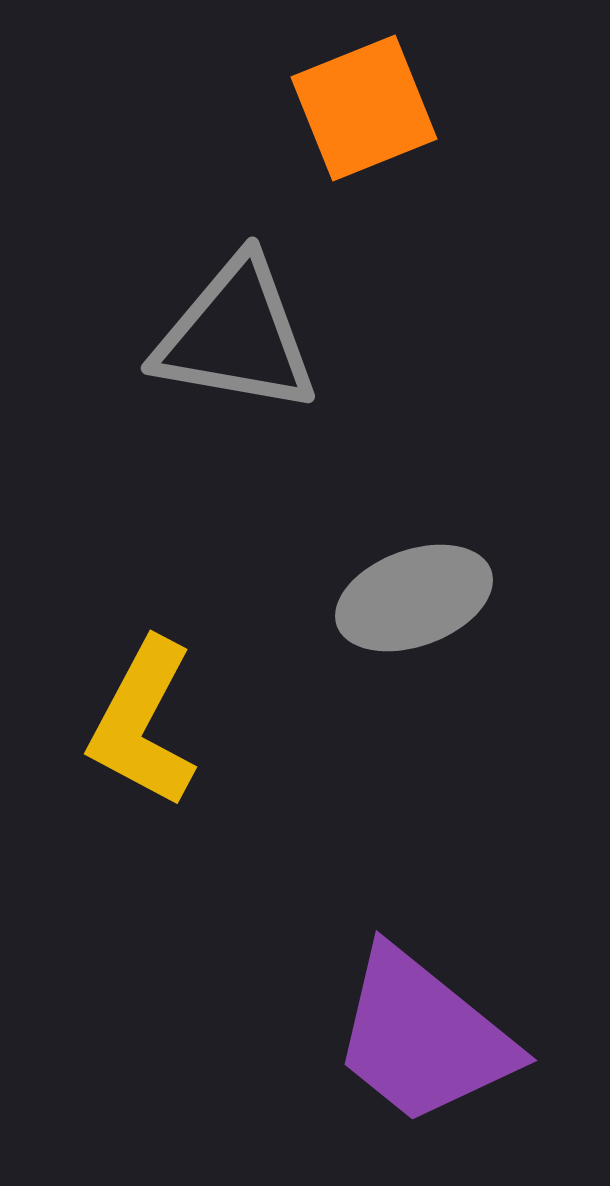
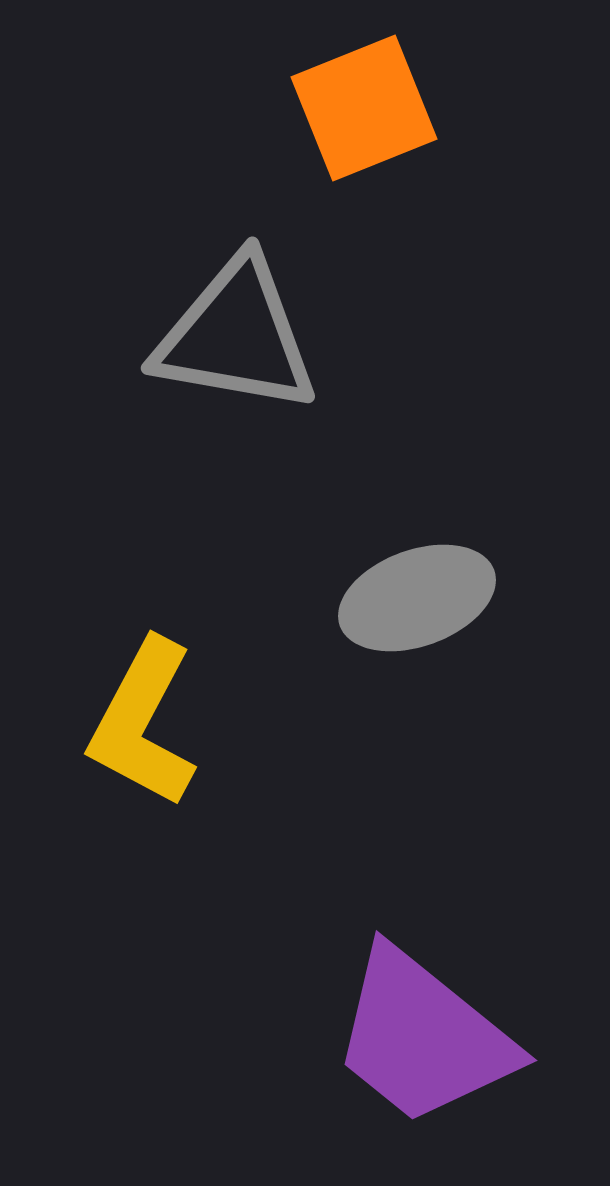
gray ellipse: moved 3 px right
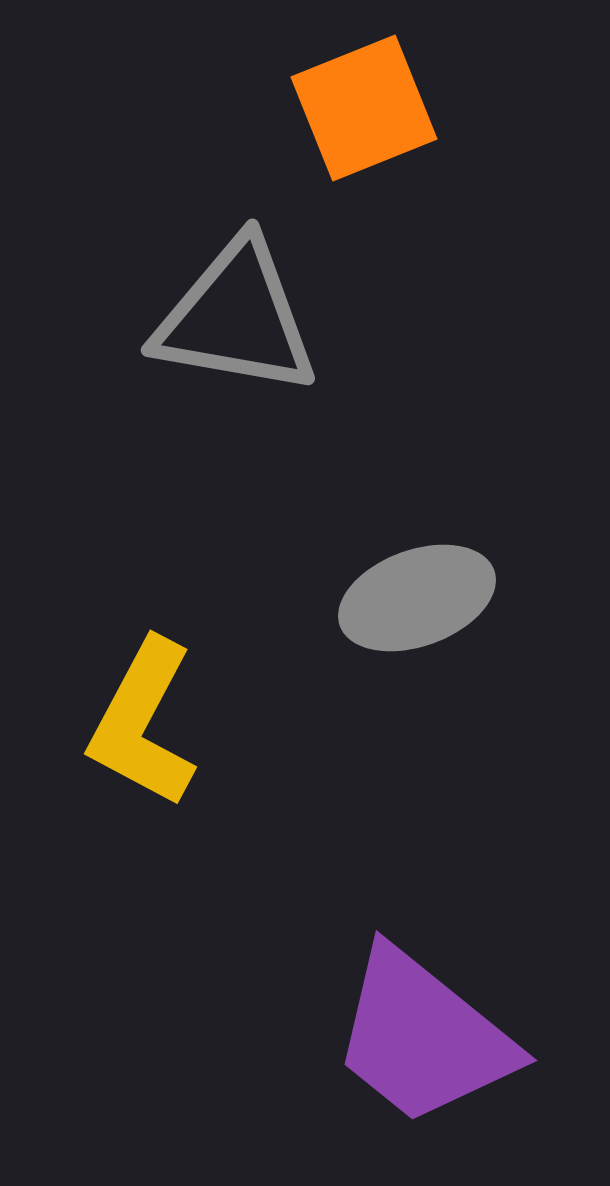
gray triangle: moved 18 px up
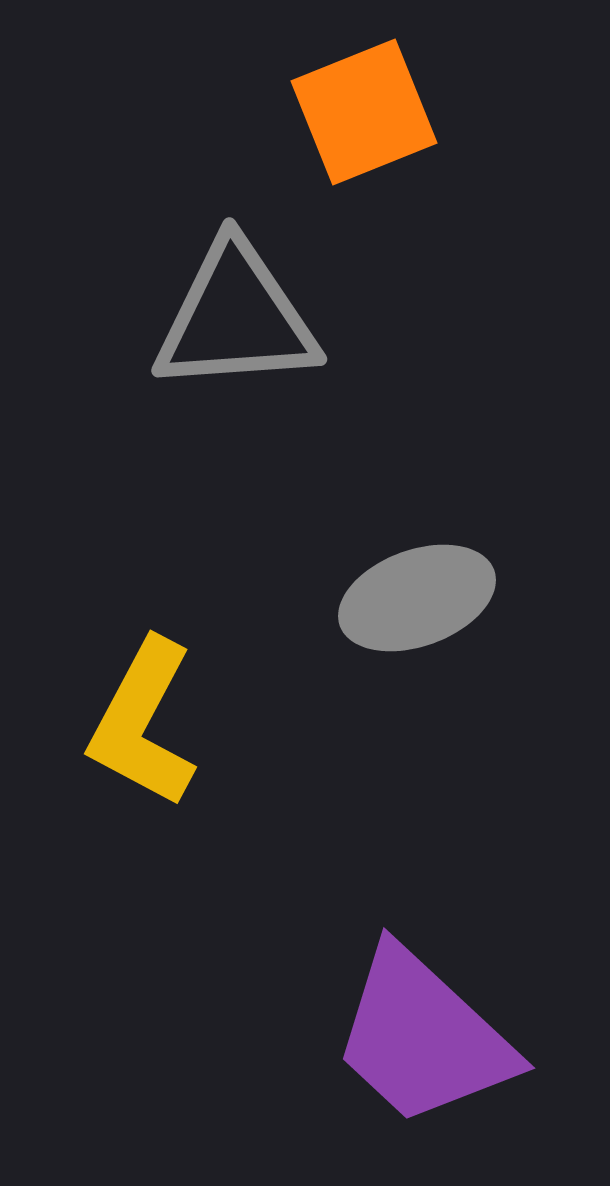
orange square: moved 4 px down
gray triangle: rotated 14 degrees counterclockwise
purple trapezoid: rotated 4 degrees clockwise
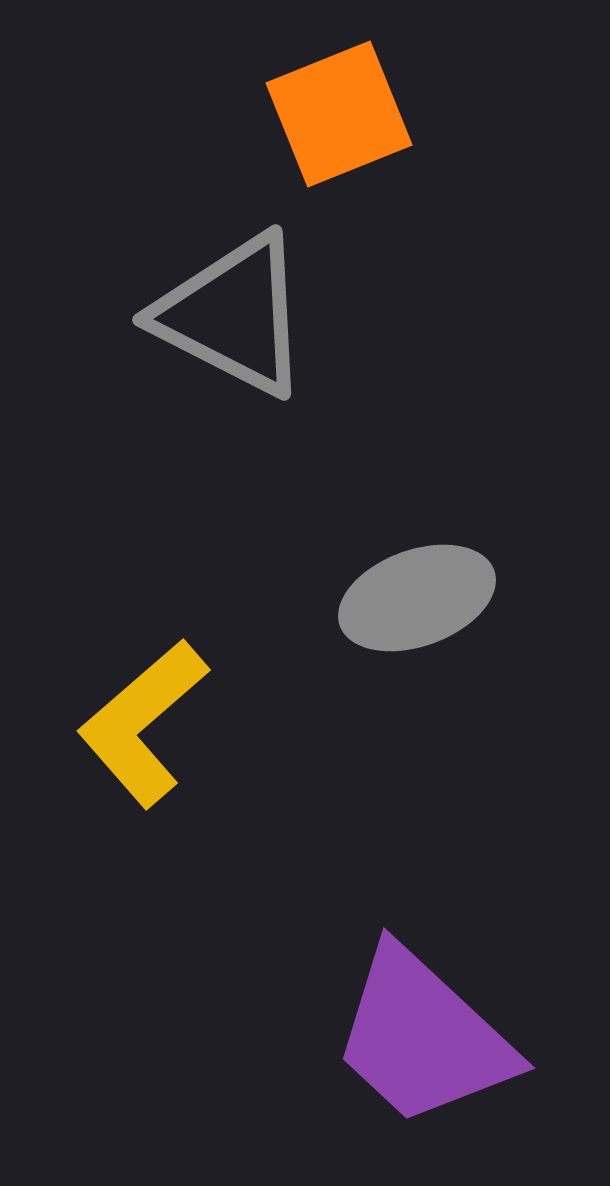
orange square: moved 25 px left, 2 px down
gray triangle: moved 3 px left, 3 px up; rotated 31 degrees clockwise
yellow L-shape: rotated 21 degrees clockwise
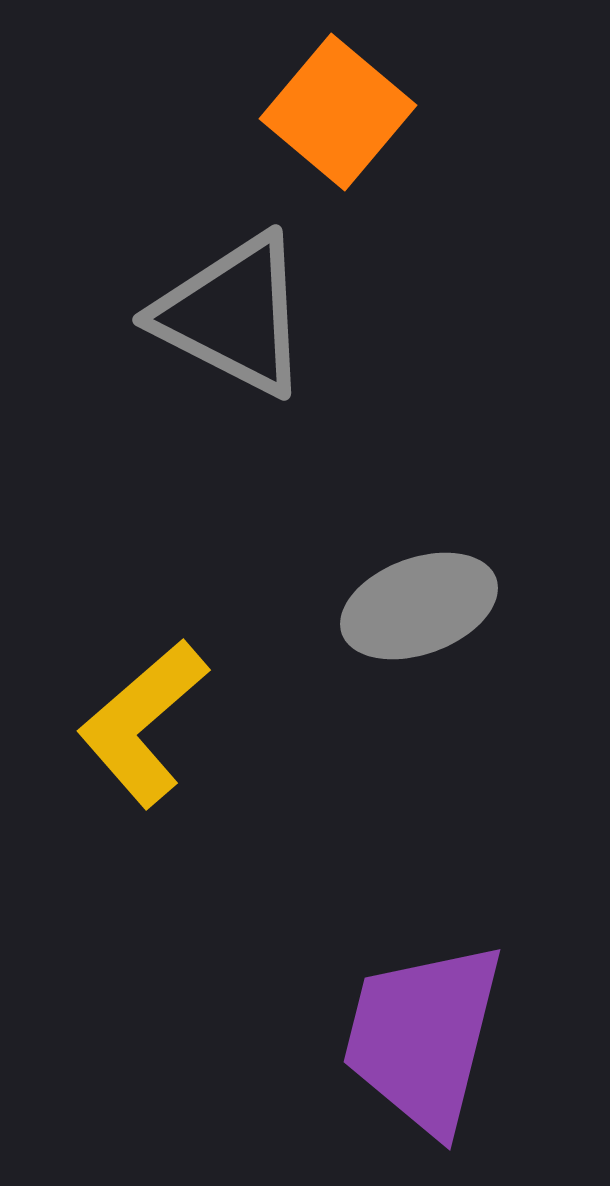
orange square: moved 1 px left, 2 px up; rotated 28 degrees counterclockwise
gray ellipse: moved 2 px right, 8 px down
purple trapezoid: rotated 61 degrees clockwise
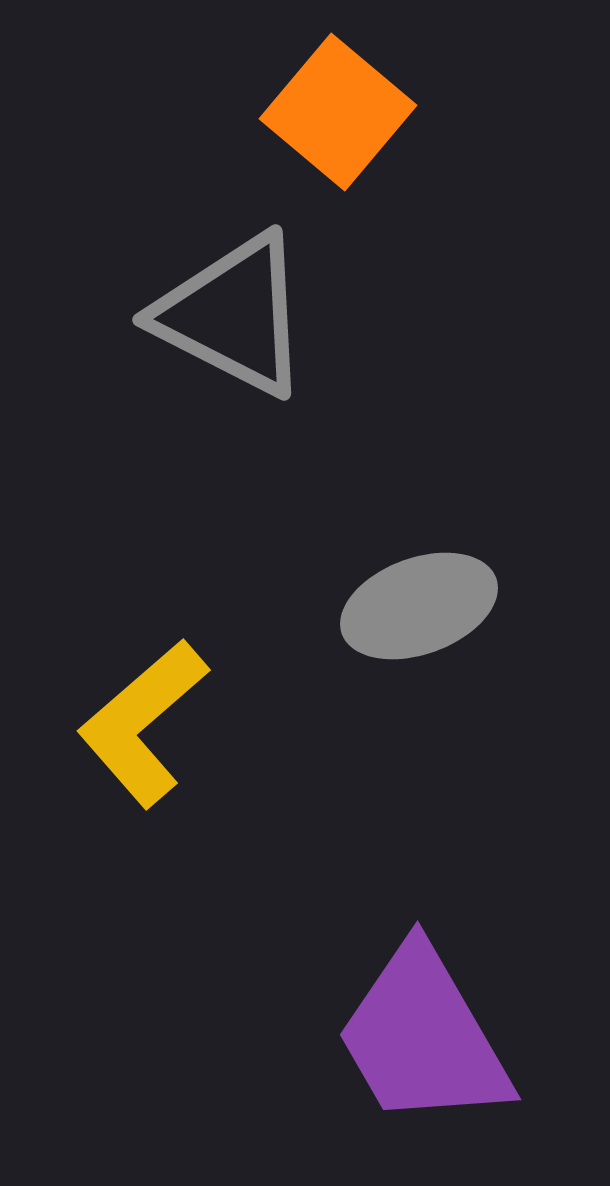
purple trapezoid: rotated 44 degrees counterclockwise
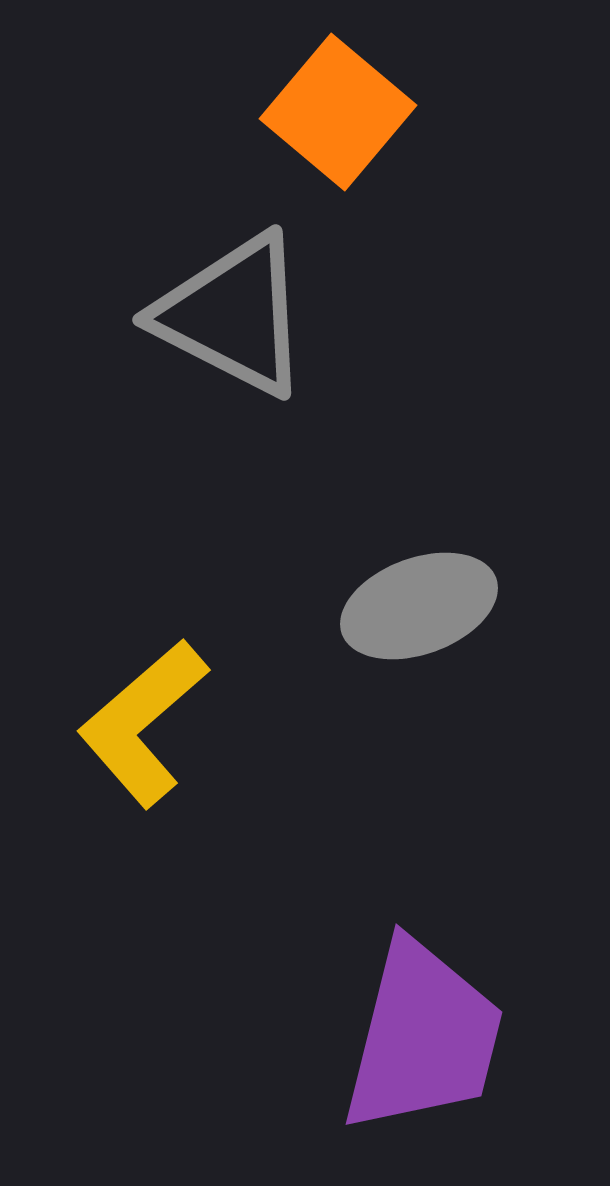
purple trapezoid: rotated 136 degrees counterclockwise
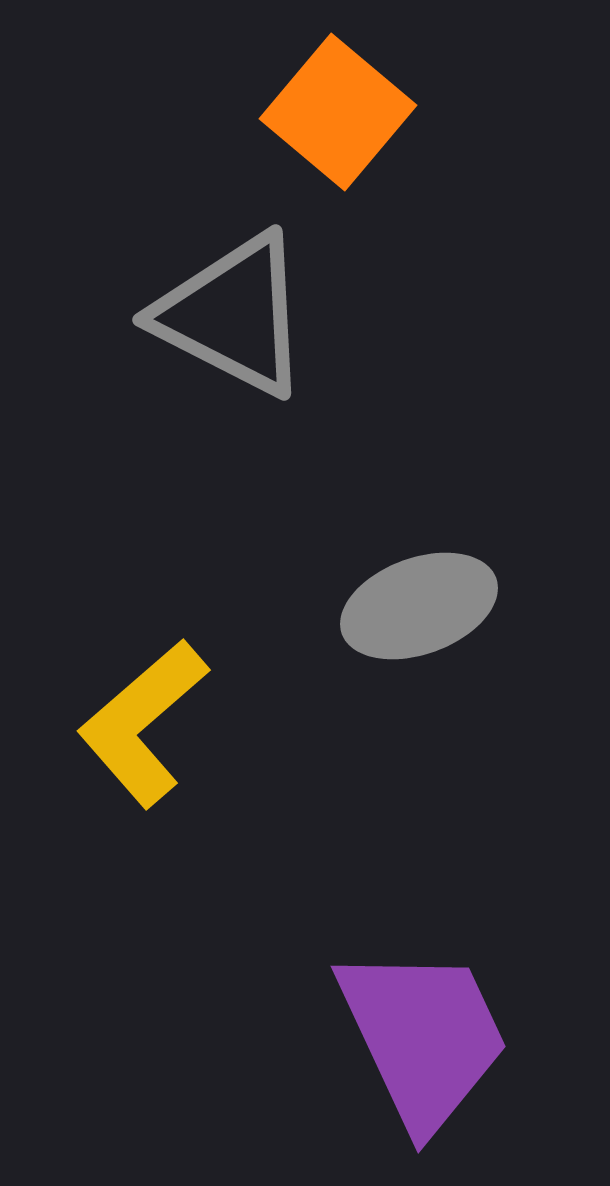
purple trapezoid: rotated 39 degrees counterclockwise
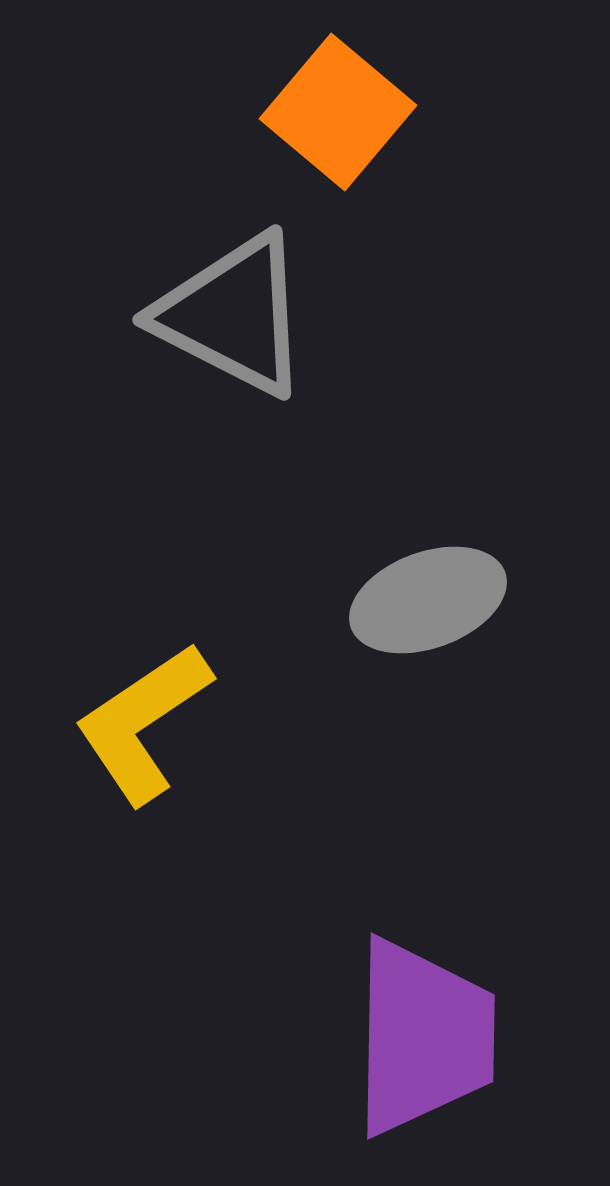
gray ellipse: moved 9 px right, 6 px up
yellow L-shape: rotated 7 degrees clockwise
purple trapezoid: rotated 26 degrees clockwise
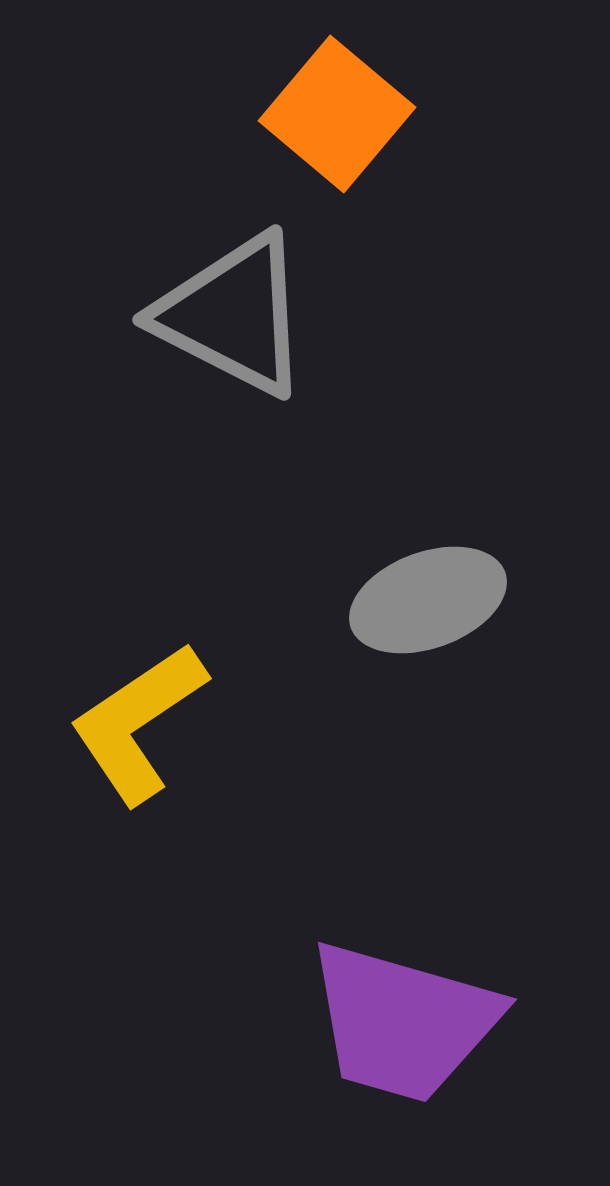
orange square: moved 1 px left, 2 px down
yellow L-shape: moved 5 px left
purple trapezoid: moved 20 px left, 15 px up; rotated 105 degrees clockwise
